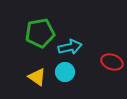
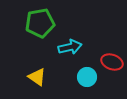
green pentagon: moved 10 px up
cyan circle: moved 22 px right, 5 px down
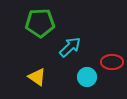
green pentagon: rotated 8 degrees clockwise
cyan arrow: rotated 30 degrees counterclockwise
red ellipse: rotated 20 degrees counterclockwise
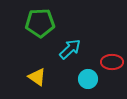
cyan arrow: moved 2 px down
cyan circle: moved 1 px right, 2 px down
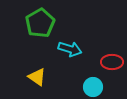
green pentagon: rotated 28 degrees counterclockwise
cyan arrow: rotated 60 degrees clockwise
cyan circle: moved 5 px right, 8 px down
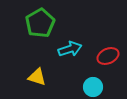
cyan arrow: rotated 35 degrees counterclockwise
red ellipse: moved 4 px left, 6 px up; rotated 25 degrees counterclockwise
yellow triangle: rotated 18 degrees counterclockwise
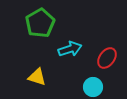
red ellipse: moved 1 px left, 2 px down; rotated 30 degrees counterclockwise
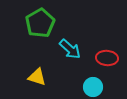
cyan arrow: rotated 60 degrees clockwise
red ellipse: rotated 60 degrees clockwise
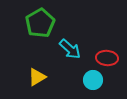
yellow triangle: rotated 48 degrees counterclockwise
cyan circle: moved 7 px up
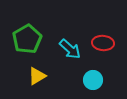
green pentagon: moved 13 px left, 16 px down
red ellipse: moved 4 px left, 15 px up
yellow triangle: moved 1 px up
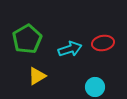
red ellipse: rotated 15 degrees counterclockwise
cyan arrow: rotated 60 degrees counterclockwise
cyan circle: moved 2 px right, 7 px down
